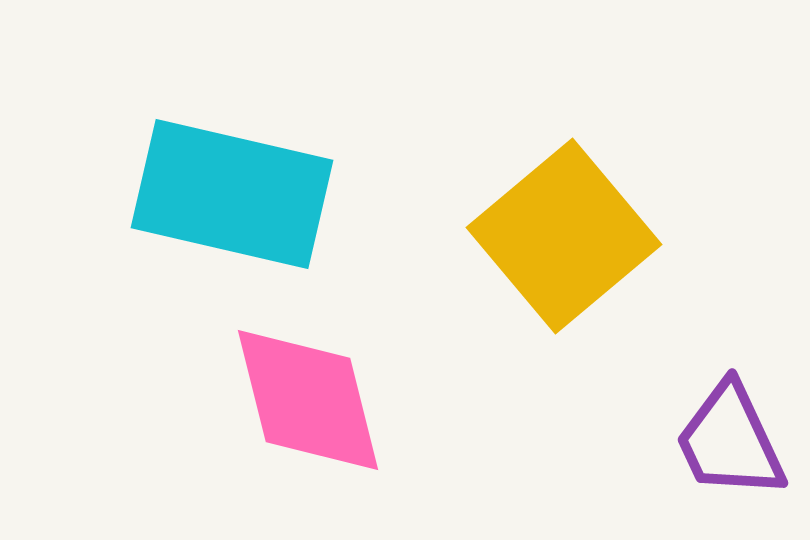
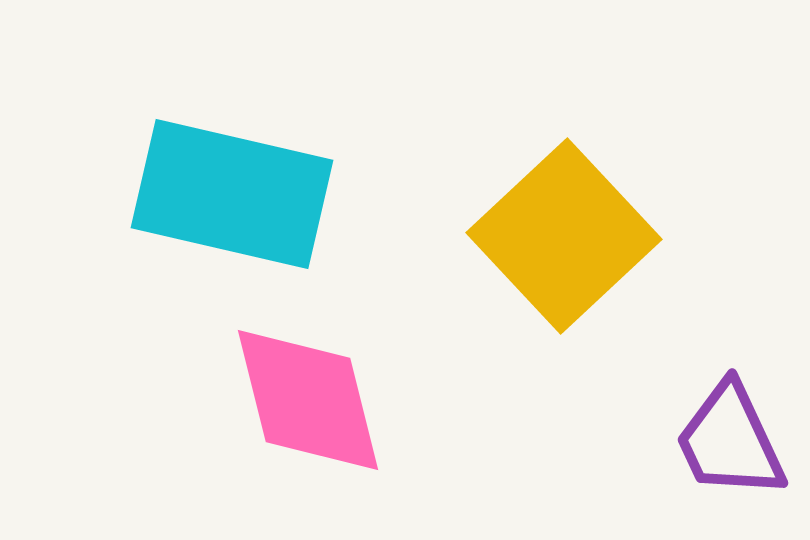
yellow square: rotated 3 degrees counterclockwise
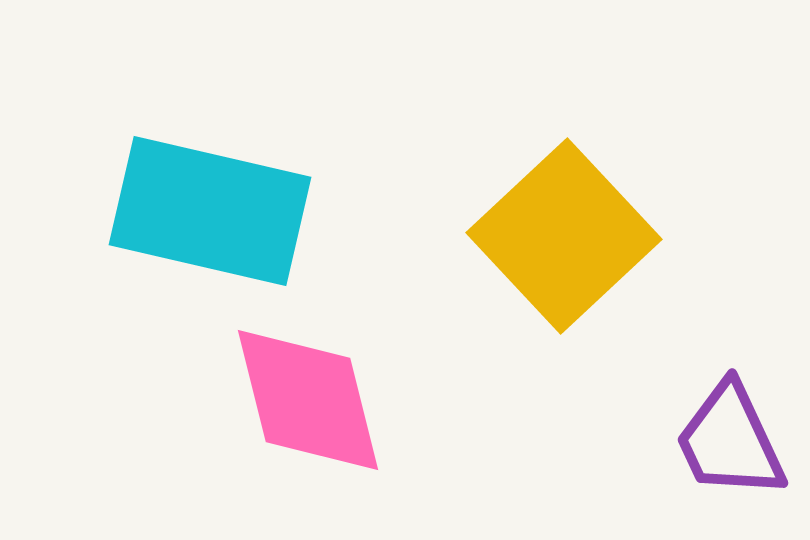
cyan rectangle: moved 22 px left, 17 px down
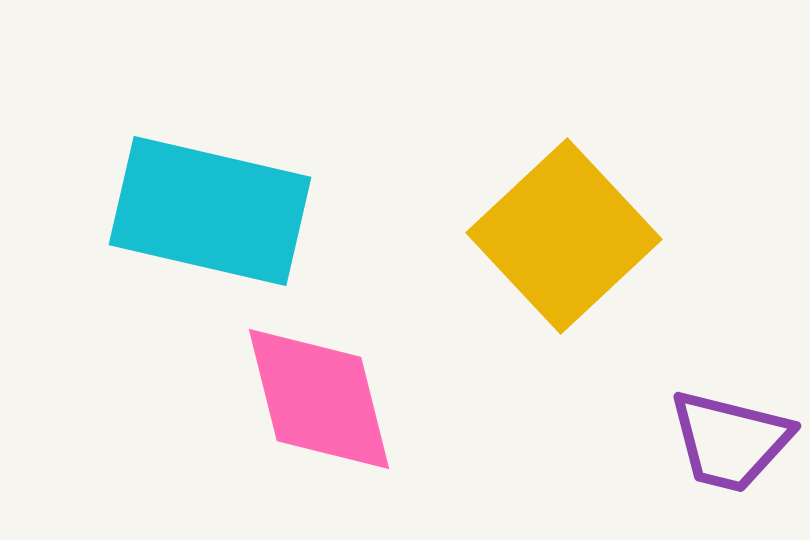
pink diamond: moved 11 px right, 1 px up
purple trapezoid: rotated 51 degrees counterclockwise
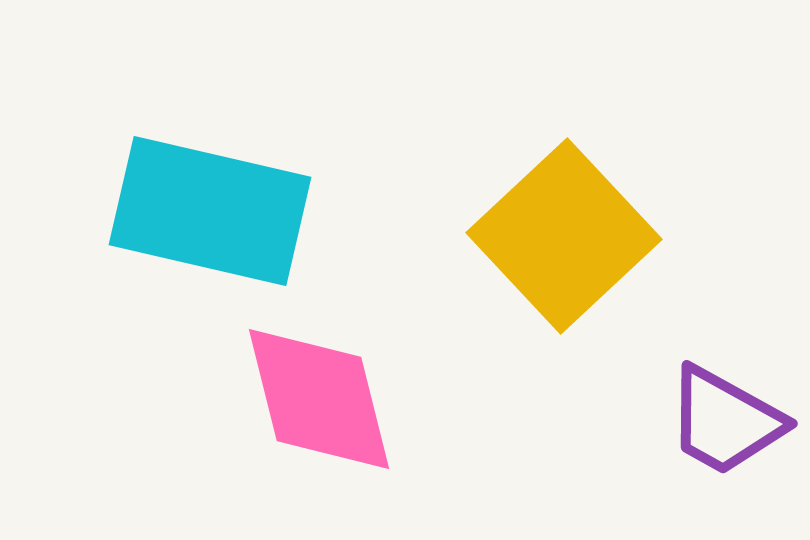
purple trapezoid: moved 5 px left, 20 px up; rotated 15 degrees clockwise
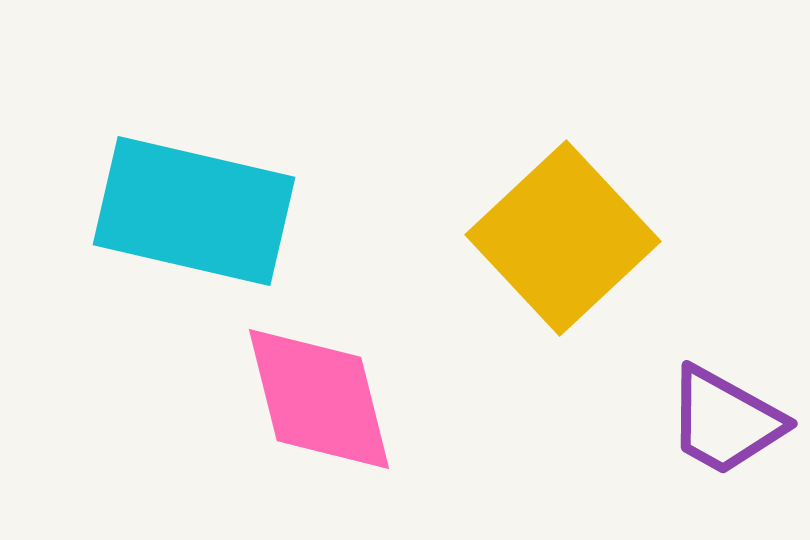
cyan rectangle: moved 16 px left
yellow square: moved 1 px left, 2 px down
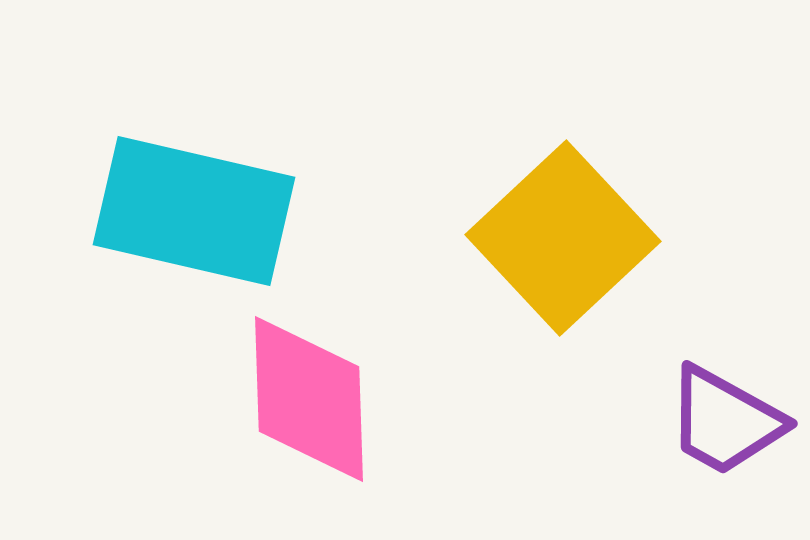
pink diamond: moved 10 px left; rotated 12 degrees clockwise
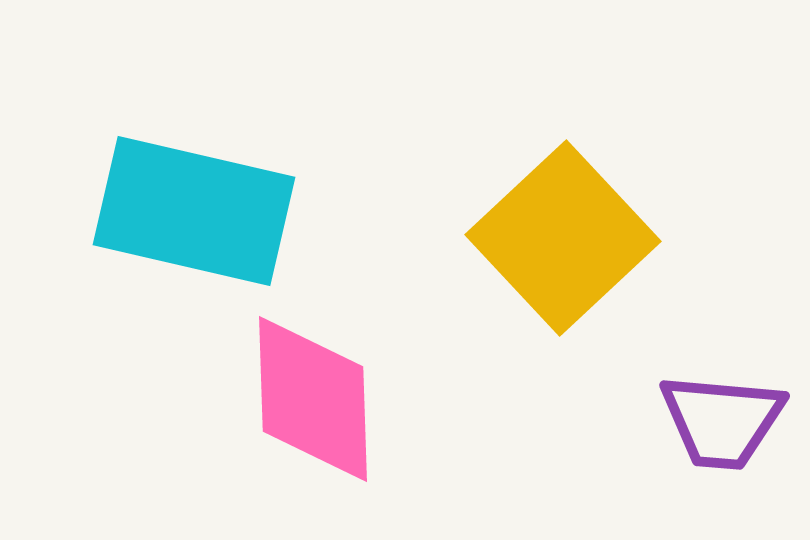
pink diamond: moved 4 px right
purple trapezoid: moved 3 px left; rotated 24 degrees counterclockwise
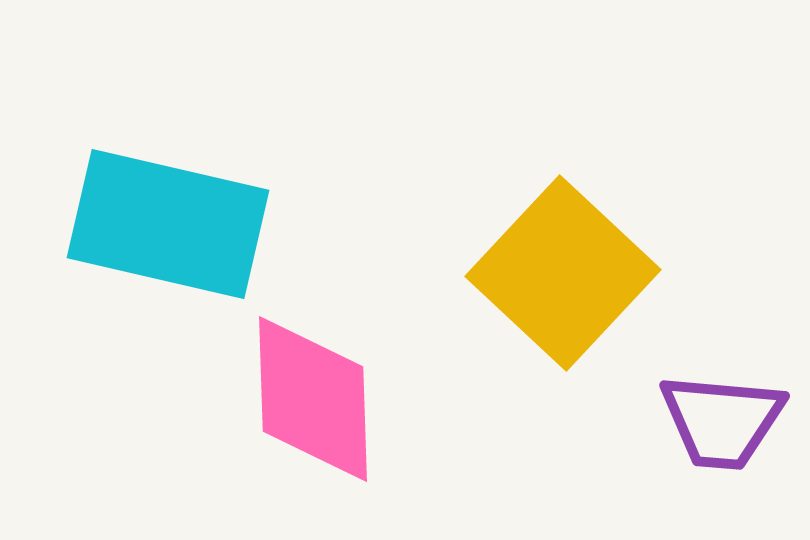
cyan rectangle: moved 26 px left, 13 px down
yellow square: moved 35 px down; rotated 4 degrees counterclockwise
